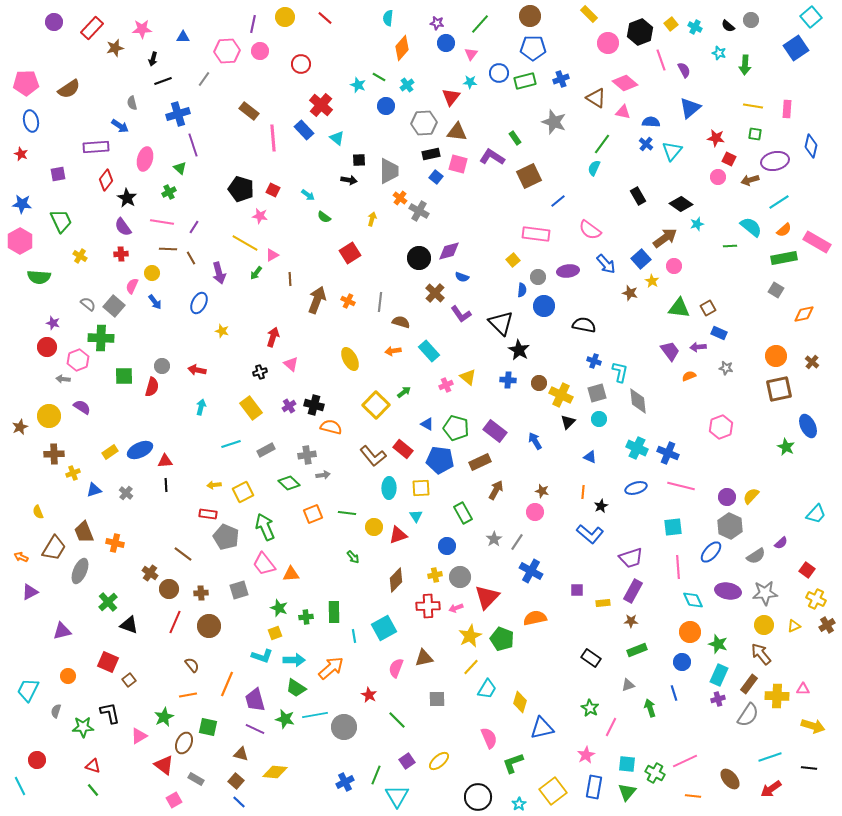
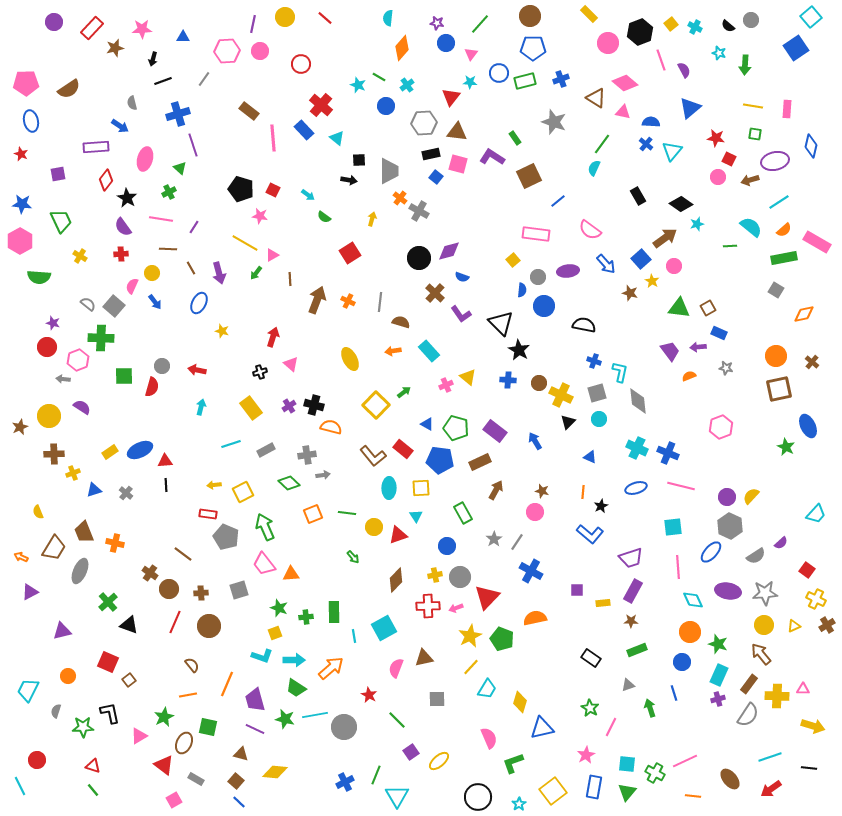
pink line at (162, 222): moved 1 px left, 3 px up
brown line at (191, 258): moved 10 px down
purple square at (407, 761): moved 4 px right, 9 px up
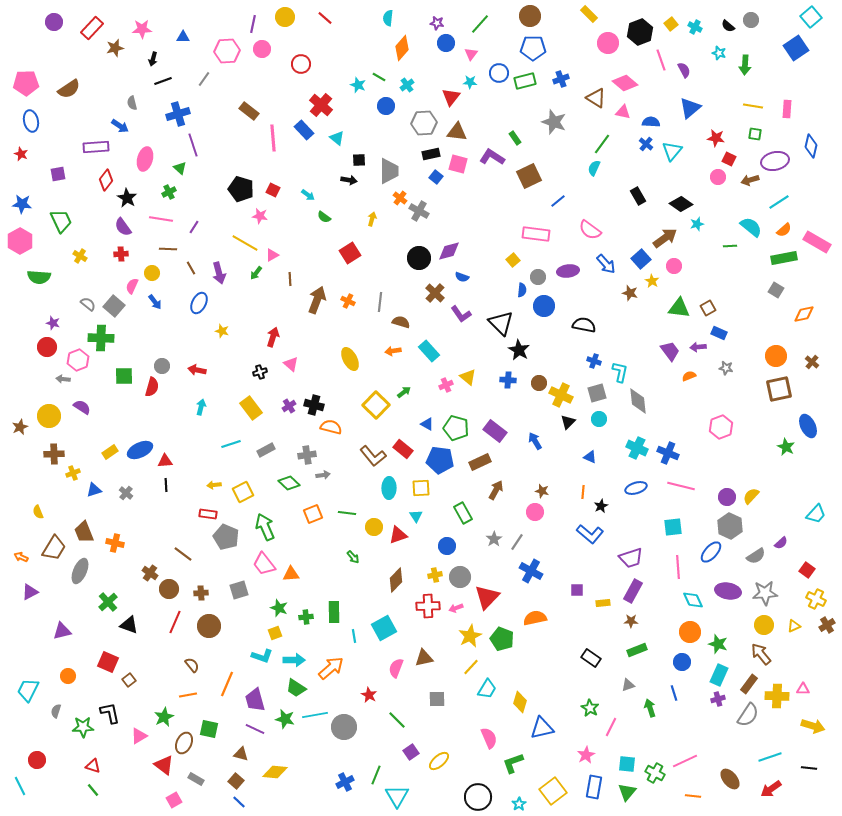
pink circle at (260, 51): moved 2 px right, 2 px up
green square at (208, 727): moved 1 px right, 2 px down
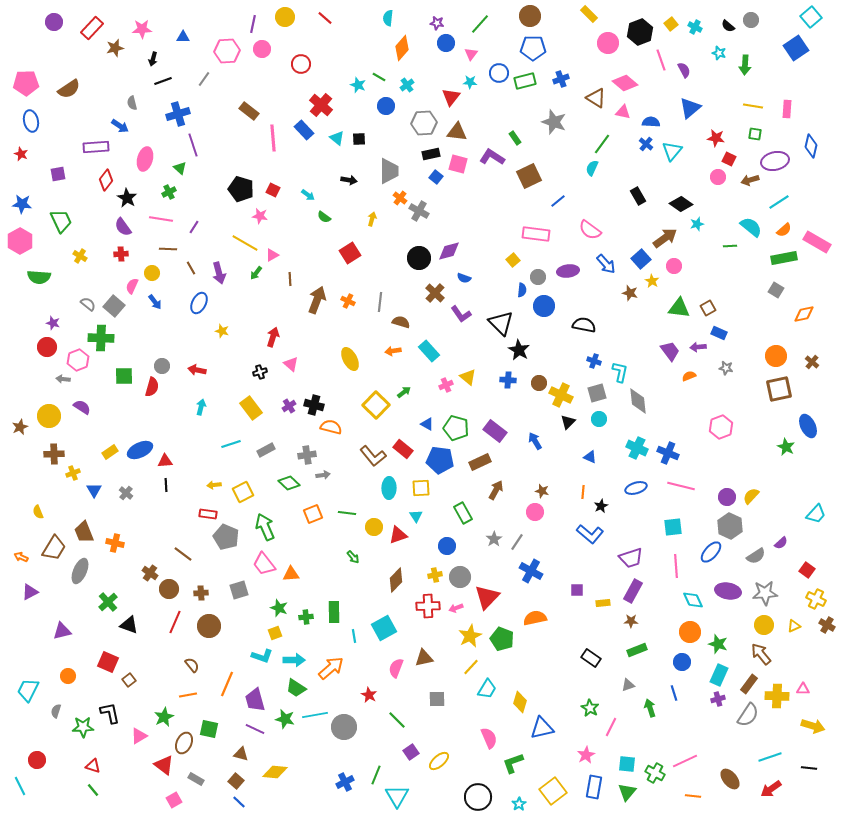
black square at (359, 160): moved 21 px up
cyan semicircle at (594, 168): moved 2 px left
blue semicircle at (462, 277): moved 2 px right, 1 px down
blue triangle at (94, 490): rotated 42 degrees counterclockwise
pink line at (678, 567): moved 2 px left, 1 px up
brown cross at (827, 625): rotated 28 degrees counterclockwise
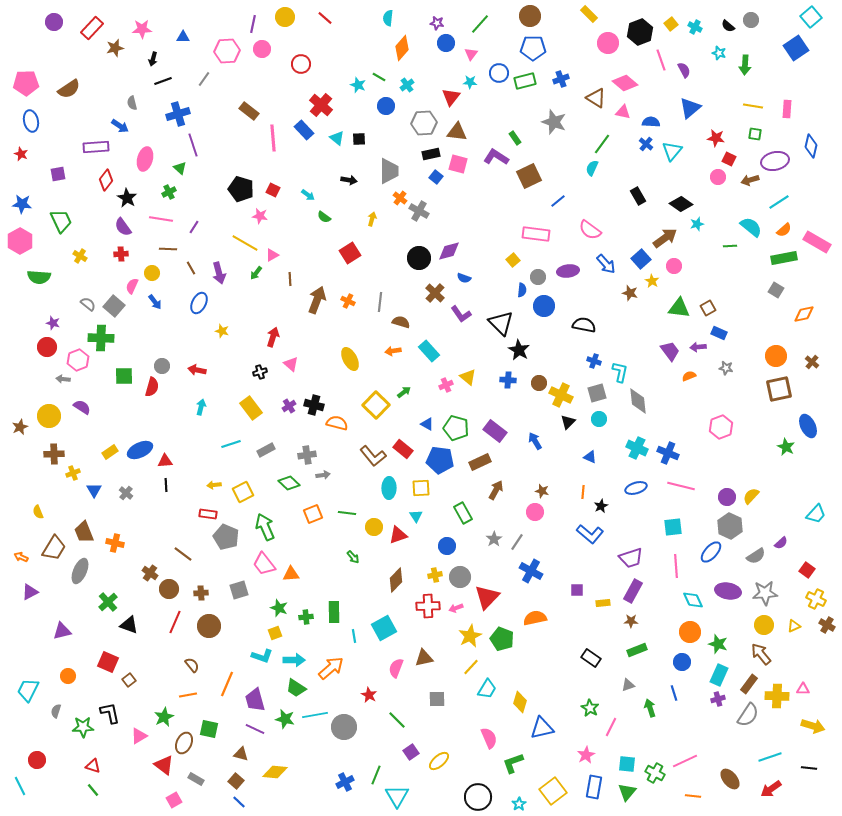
purple L-shape at (492, 157): moved 4 px right
orange semicircle at (331, 427): moved 6 px right, 4 px up
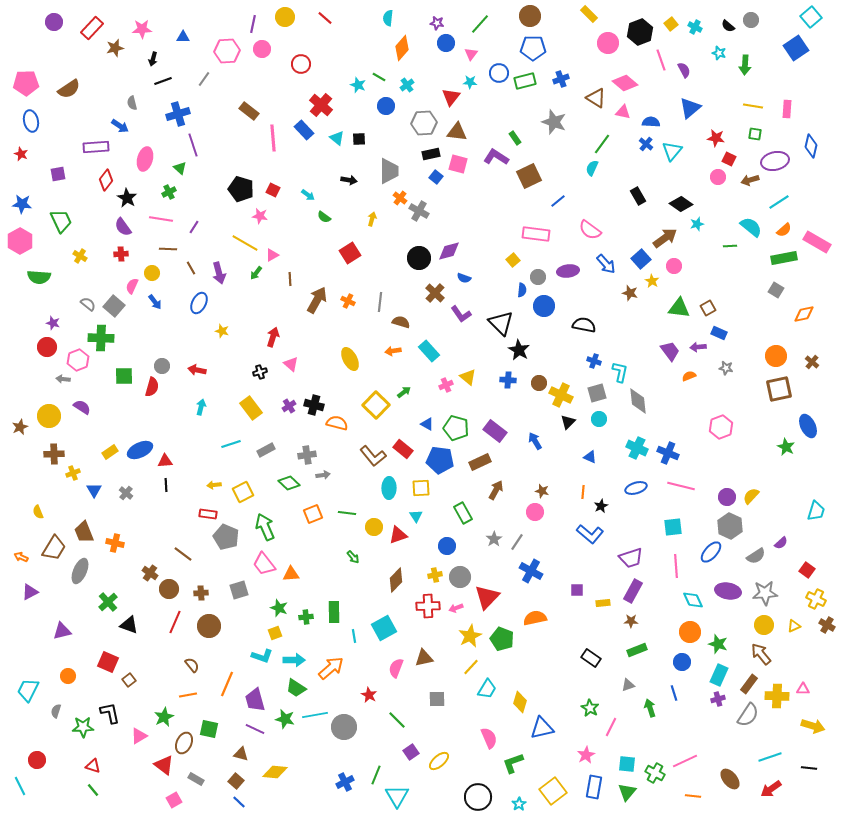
brown arrow at (317, 300): rotated 8 degrees clockwise
cyan trapezoid at (816, 514): moved 3 px up; rotated 25 degrees counterclockwise
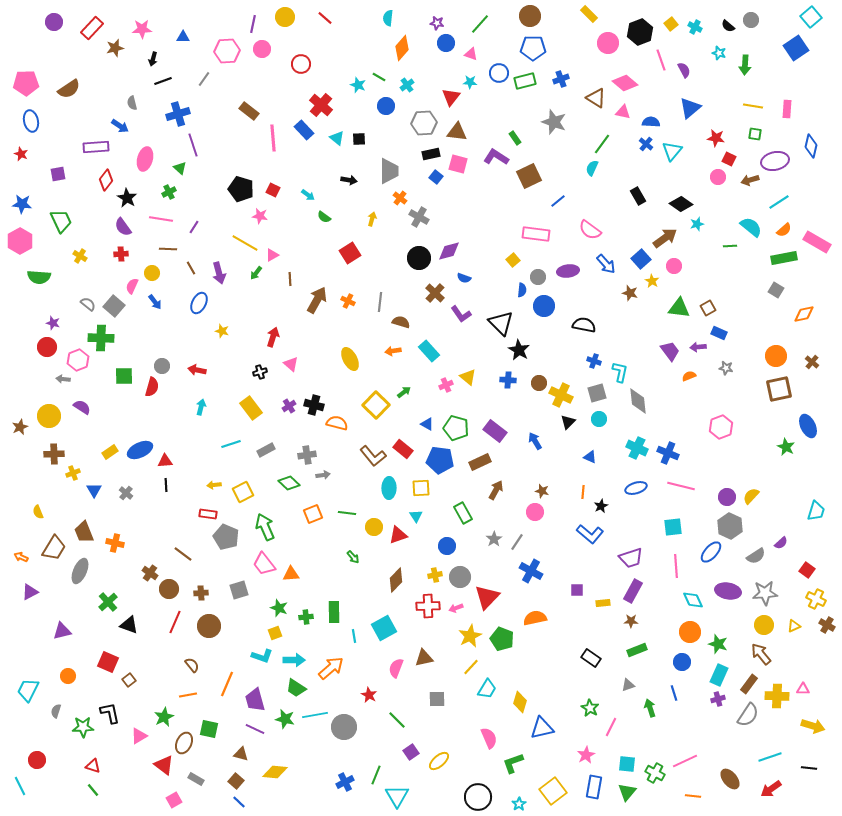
pink triangle at (471, 54): rotated 48 degrees counterclockwise
gray cross at (419, 211): moved 6 px down
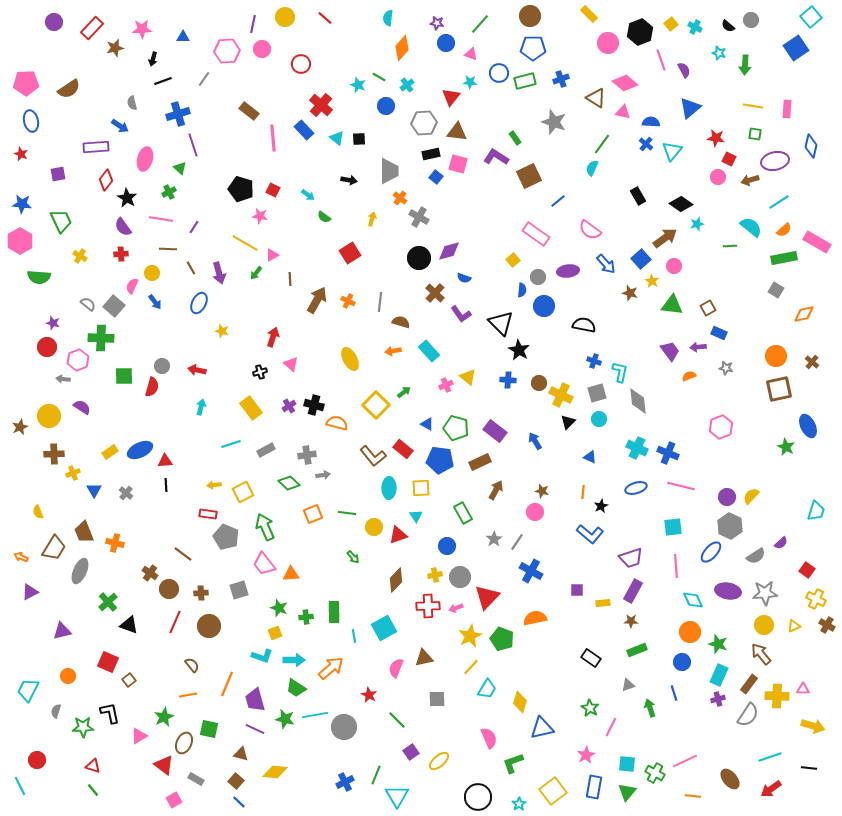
pink rectangle at (536, 234): rotated 28 degrees clockwise
green triangle at (679, 308): moved 7 px left, 3 px up
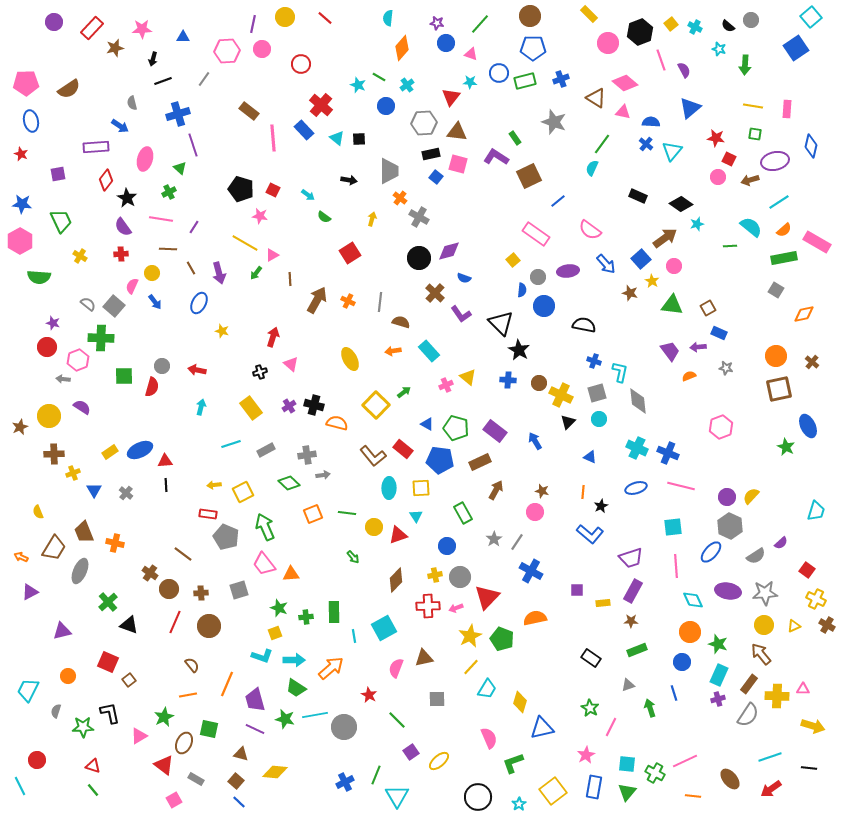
cyan star at (719, 53): moved 4 px up
black rectangle at (638, 196): rotated 36 degrees counterclockwise
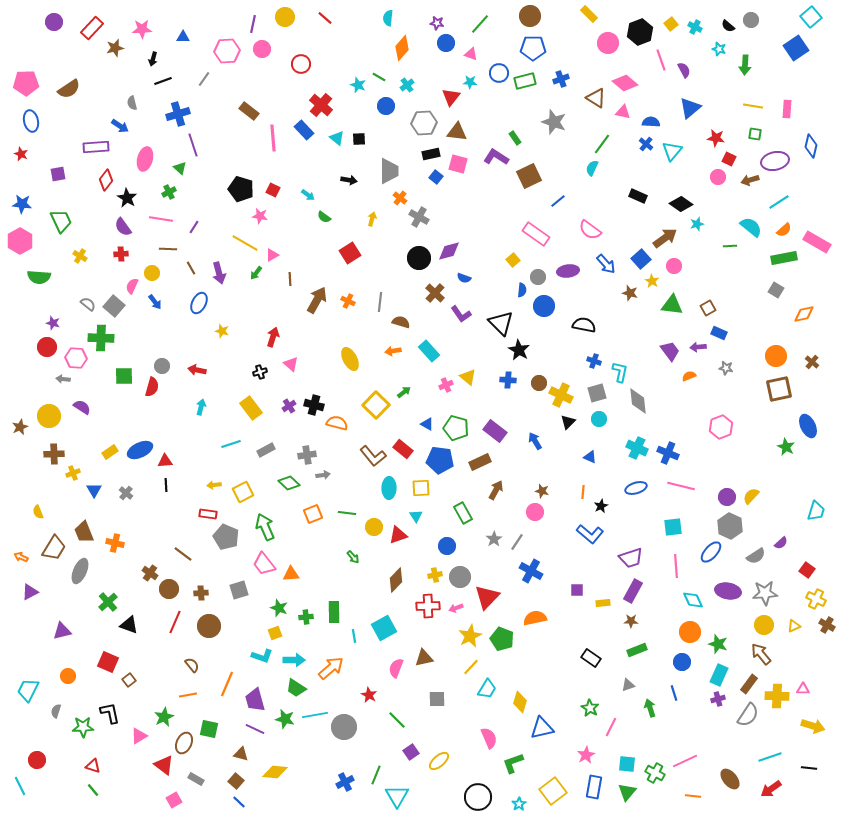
pink hexagon at (78, 360): moved 2 px left, 2 px up; rotated 25 degrees clockwise
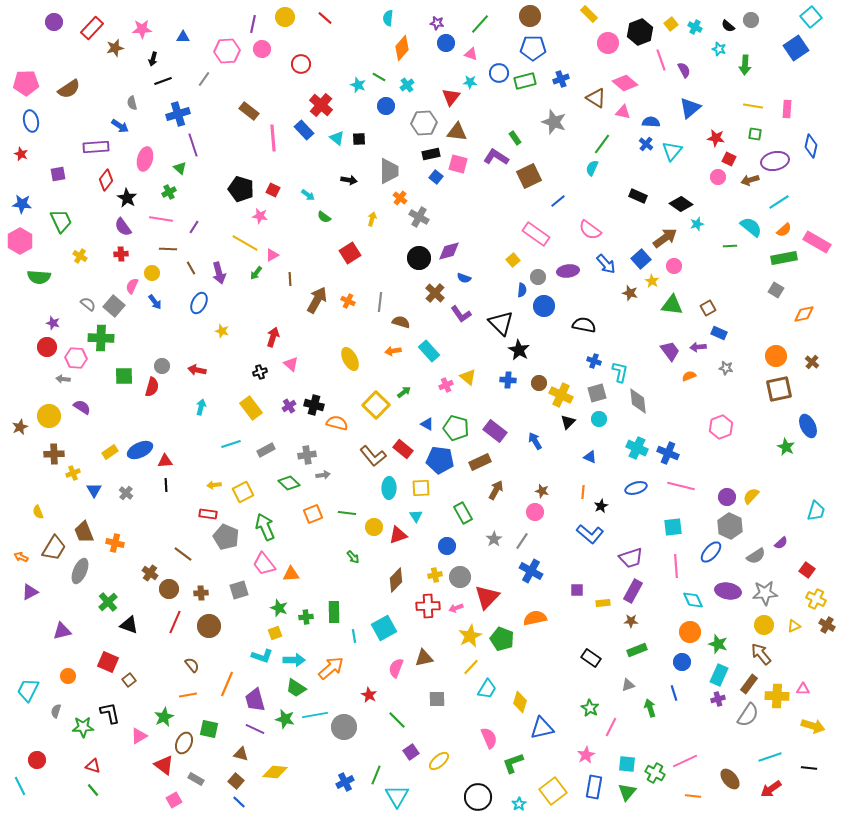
gray line at (517, 542): moved 5 px right, 1 px up
